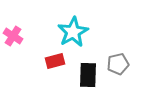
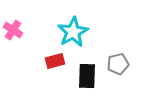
pink cross: moved 6 px up
black rectangle: moved 1 px left, 1 px down
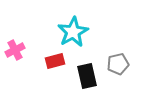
pink cross: moved 2 px right, 20 px down; rotated 30 degrees clockwise
black rectangle: rotated 15 degrees counterclockwise
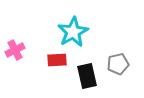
red rectangle: moved 2 px right, 1 px up; rotated 12 degrees clockwise
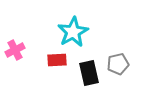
black rectangle: moved 2 px right, 3 px up
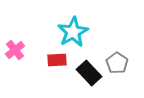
pink cross: rotated 12 degrees counterclockwise
gray pentagon: moved 1 px left, 1 px up; rotated 25 degrees counterclockwise
black rectangle: rotated 30 degrees counterclockwise
